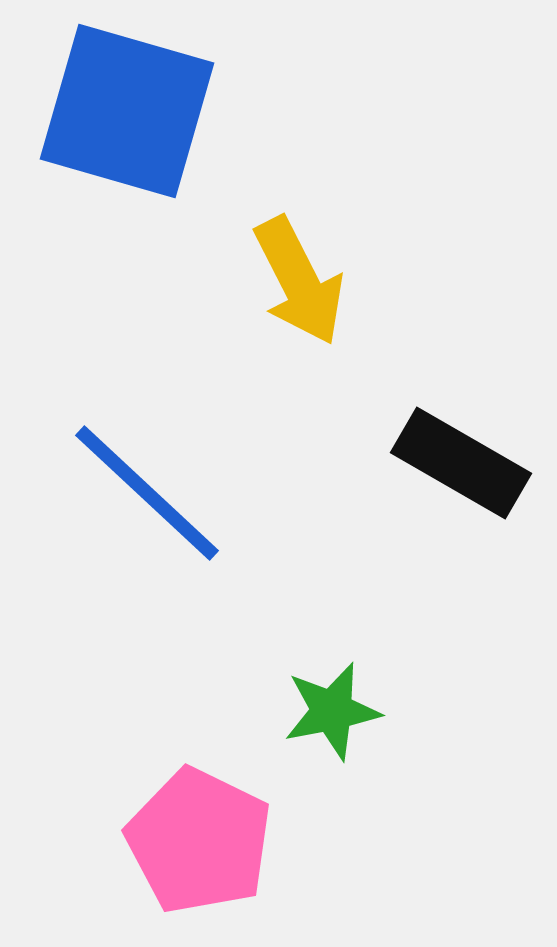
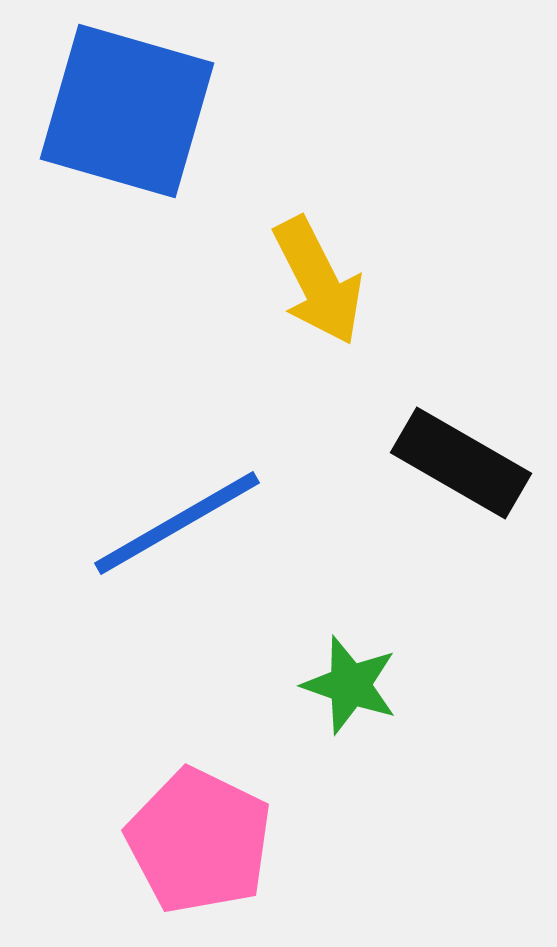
yellow arrow: moved 19 px right
blue line: moved 30 px right, 30 px down; rotated 73 degrees counterclockwise
green star: moved 18 px right, 26 px up; rotated 30 degrees clockwise
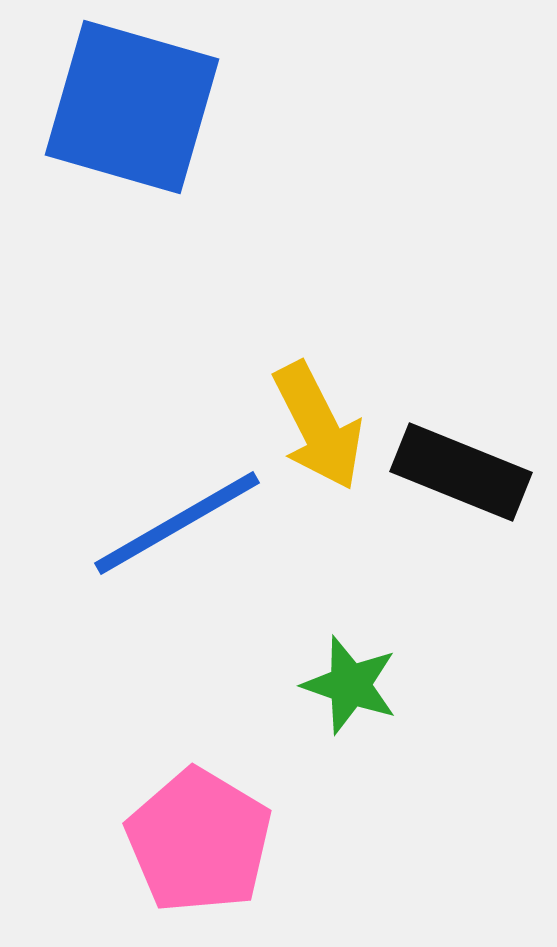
blue square: moved 5 px right, 4 px up
yellow arrow: moved 145 px down
black rectangle: moved 9 px down; rotated 8 degrees counterclockwise
pink pentagon: rotated 5 degrees clockwise
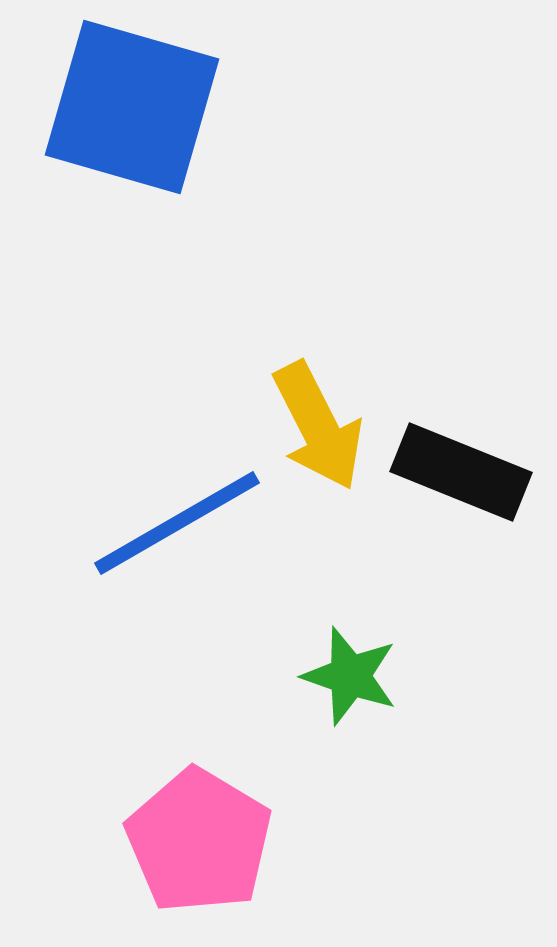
green star: moved 9 px up
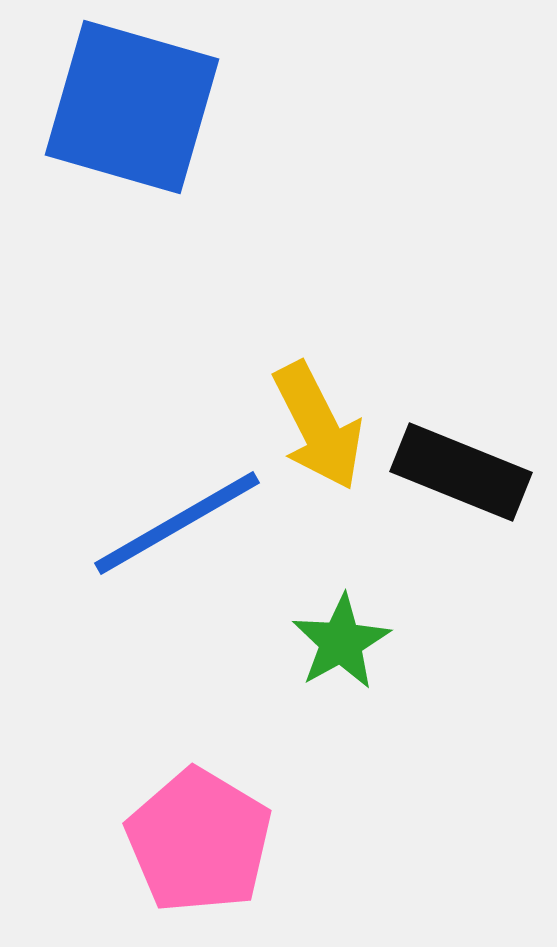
green star: moved 9 px left, 34 px up; rotated 24 degrees clockwise
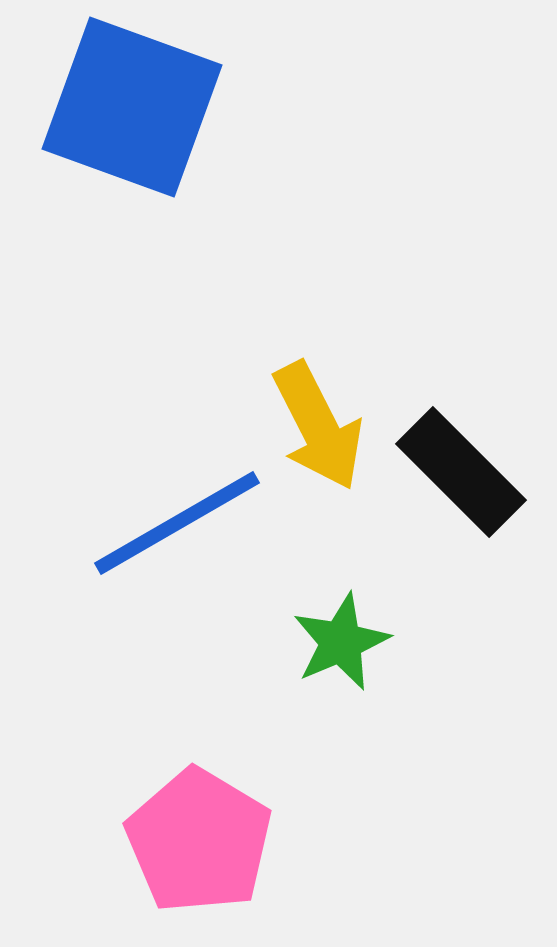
blue square: rotated 4 degrees clockwise
black rectangle: rotated 23 degrees clockwise
green star: rotated 6 degrees clockwise
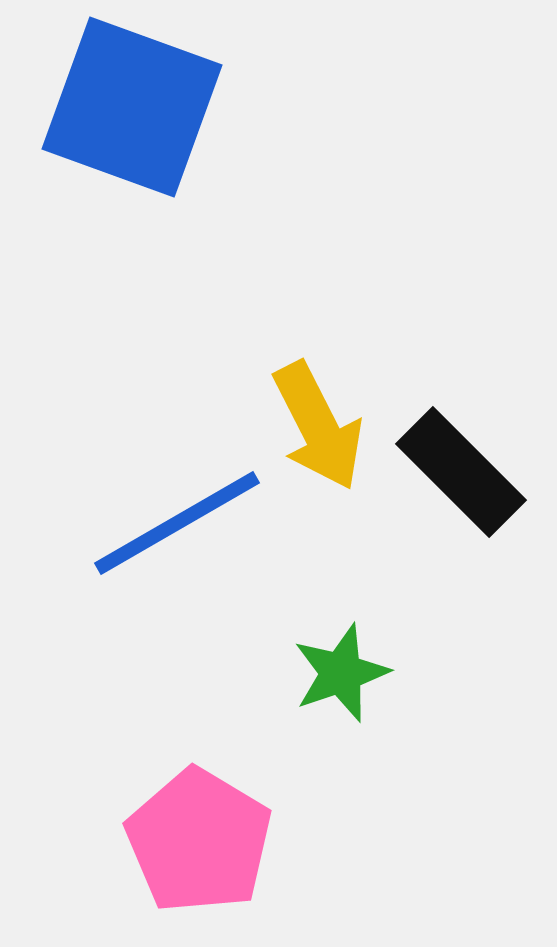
green star: moved 31 px down; rotated 4 degrees clockwise
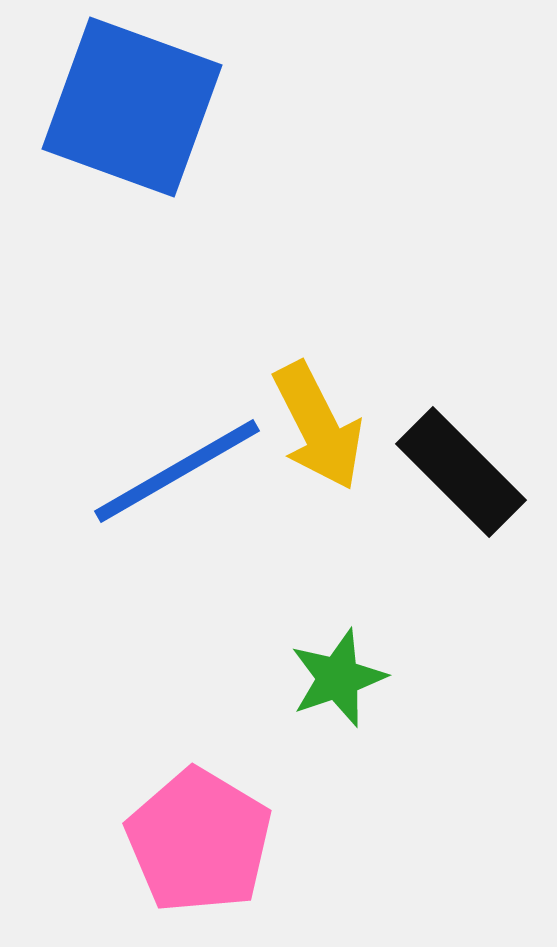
blue line: moved 52 px up
green star: moved 3 px left, 5 px down
